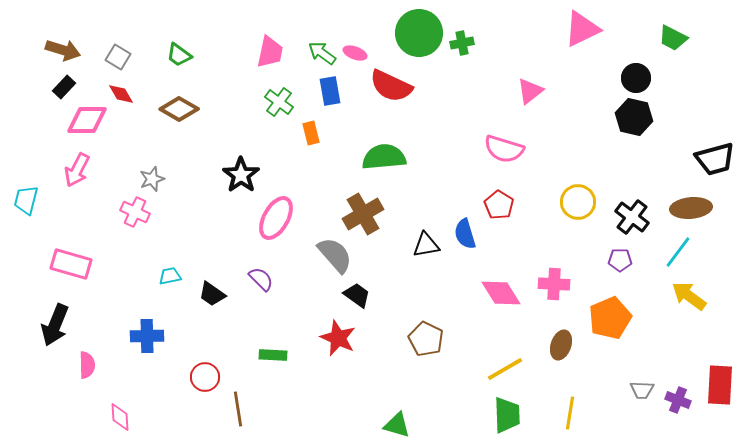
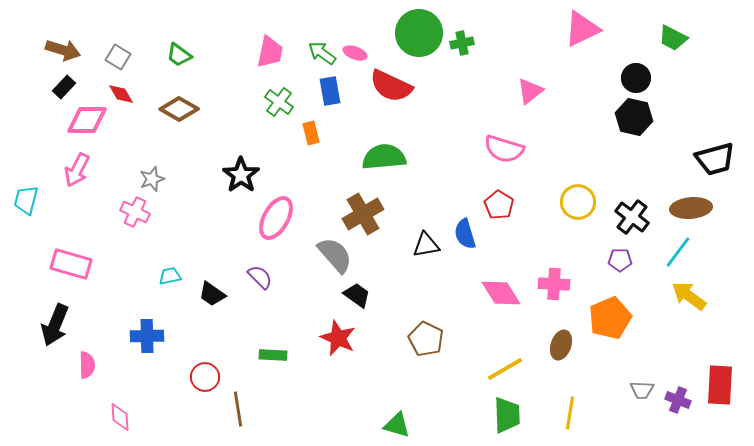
purple semicircle at (261, 279): moved 1 px left, 2 px up
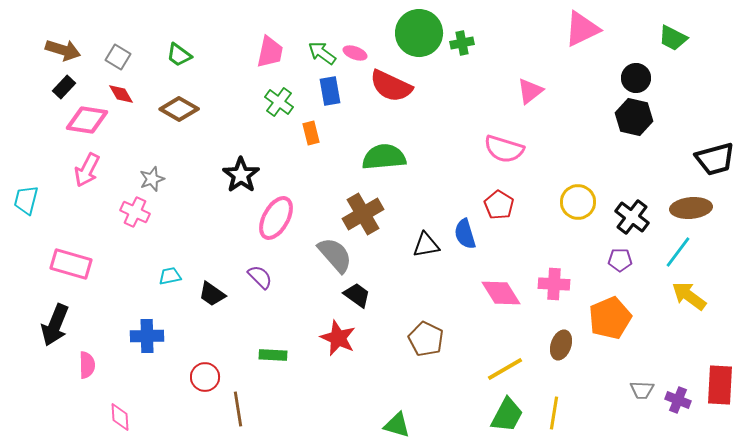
pink diamond at (87, 120): rotated 9 degrees clockwise
pink arrow at (77, 170): moved 10 px right
yellow line at (570, 413): moved 16 px left
green trapezoid at (507, 415): rotated 30 degrees clockwise
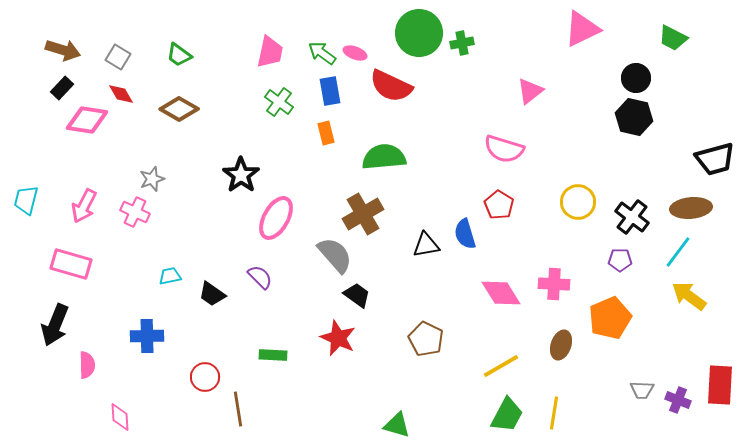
black rectangle at (64, 87): moved 2 px left, 1 px down
orange rectangle at (311, 133): moved 15 px right
pink arrow at (87, 170): moved 3 px left, 36 px down
yellow line at (505, 369): moved 4 px left, 3 px up
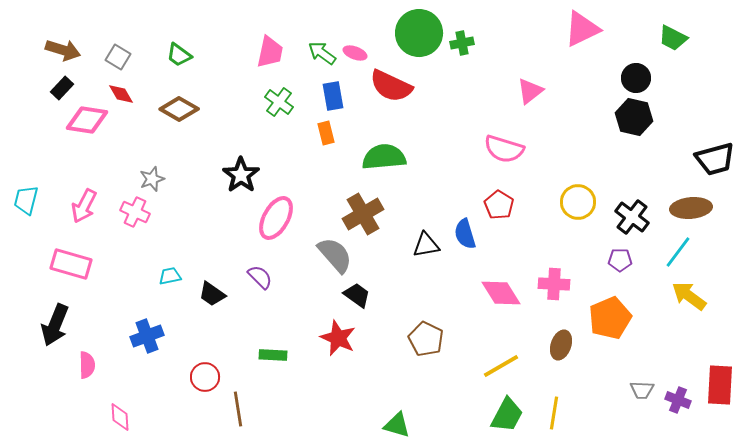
blue rectangle at (330, 91): moved 3 px right, 5 px down
blue cross at (147, 336): rotated 20 degrees counterclockwise
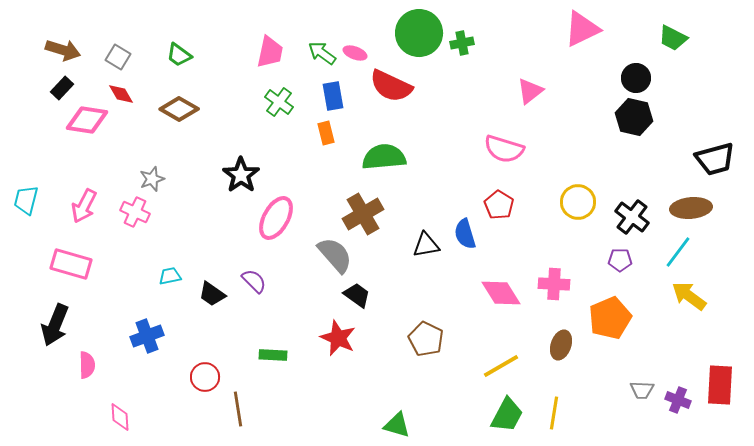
purple semicircle at (260, 277): moved 6 px left, 4 px down
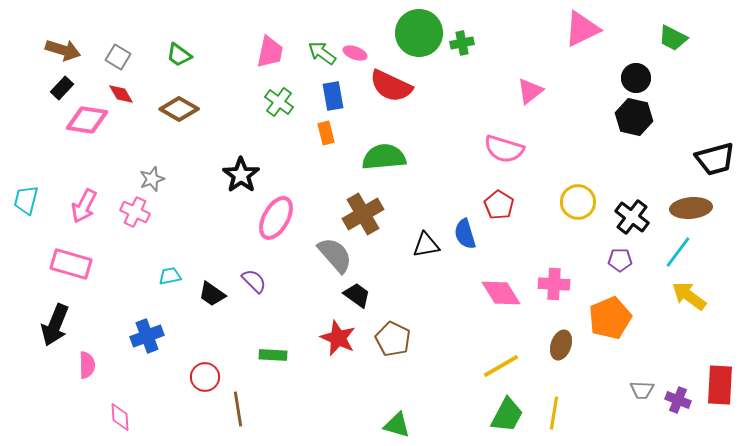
brown pentagon at (426, 339): moved 33 px left
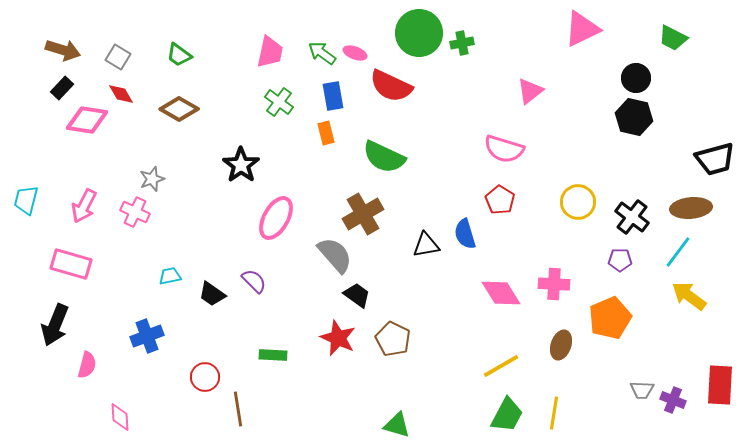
green semicircle at (384, 157): rotated 150 degrees counterclockwise
black star at (241, 175): moved 10 px up
red pentagon at (499, 205): moved 1 px right, 5 px up
pink semicircle at (87, 365): rotated 16 degrees clockwise
purple cross at (678, 400): moved 5 px left
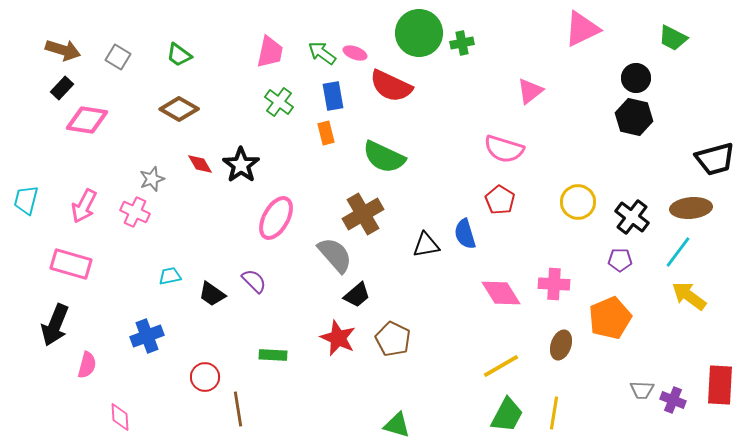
red diamond at (121, 94): moved 79 px right, 70 px down
black trapezoid at (357, 295): rotated 104 degrees clockwise
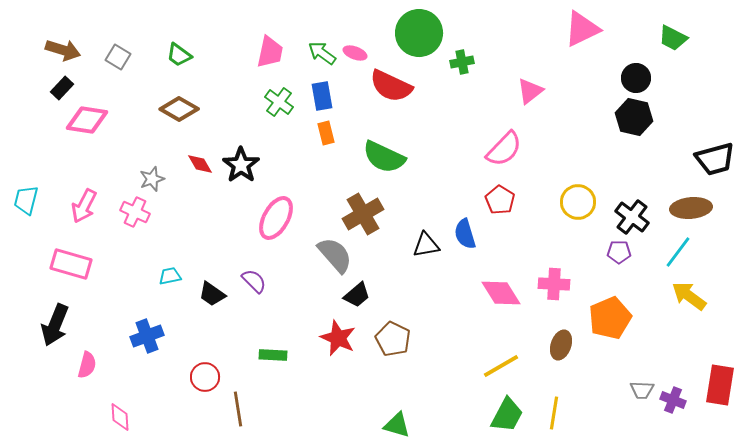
green cross at (462, 43): moved 19 px down
blue rectangle at (333, 96): moved 11 px left
pink semicircle at (504, 149): rotated 63 degrees counterclockwise
purple pentagon at (620, 260): moved 1 px left, 8 px up
red rectangle at (720, 385): rotated 6 degrees clockwise
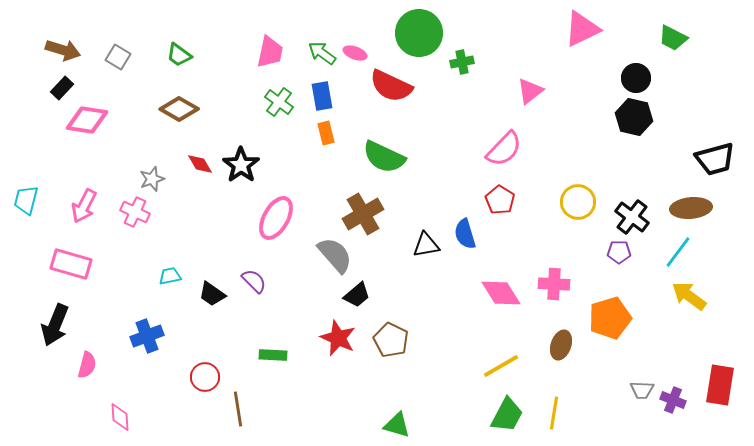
orange pentagon at (610, 318): rotated 6 degrees clockwise
brown pentagon at (393, 339): moved 2 px left, 1 px down
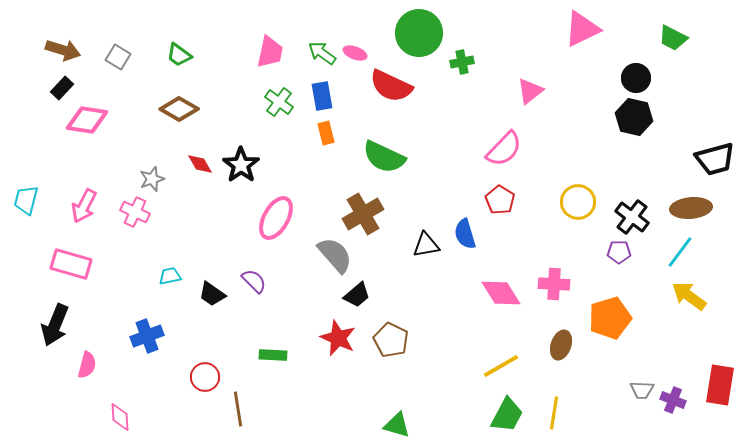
cyan line at (678, 252): moved 2 px right
